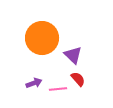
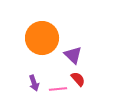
purple arrow: rotated 91 degrees clockwise
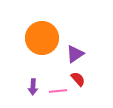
purple triangle: moved 2 px right, 1 px up; rotated 42 degrees clockwise
purple arrow: moved 1 px left, 4 px down; rotated 21 degrees clockwise
pink line: moved 2 px down
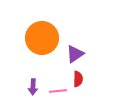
red semicircle: rotated 42 degrees clockwise
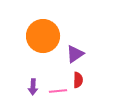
orange circle: moved 1 px right, 2 px up
red semicircle: moved 1 px down
